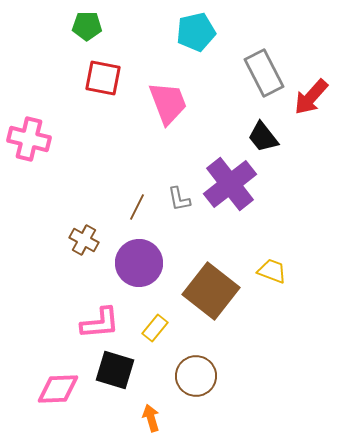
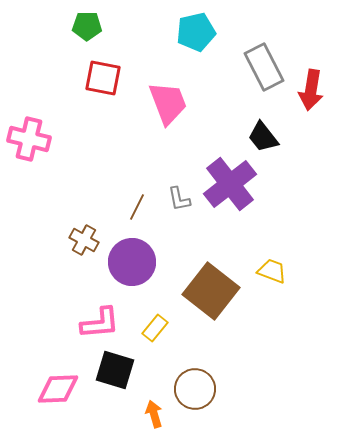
gray rectangle: moved 6 px up
red arrow: moved 7 px up; rotated 33 degrees counterclockwise
purple circle: moved 7 px left, 1 px up
brown circle: moved 1 px left, 13 px down
orange arrow: moved 3 px right, 4 px up
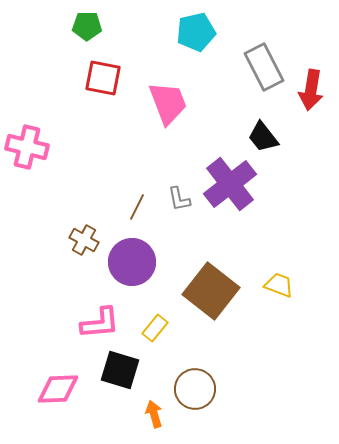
pink cross: moved 2 px left, 8 px down
yellow trapezoid: moved 7 px right, 14 px down
black square: moved 5 px right
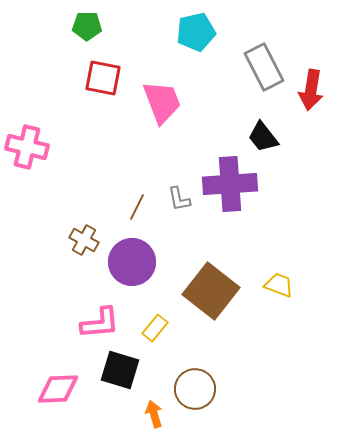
pink trapezoid: moved 6 px left, 1 px up
purple cross: rotated 34 degrees clockwise
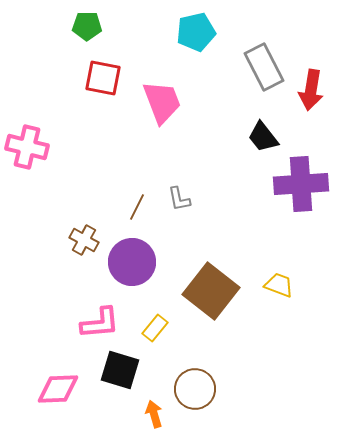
purple cross: moved 71 px right
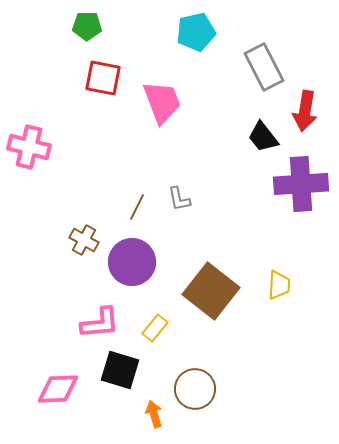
red arrow: moved 6 px left, 21 px down
pink cross: moved 2 px right
yellow trapezoid: rotated 72 degrees clockwise
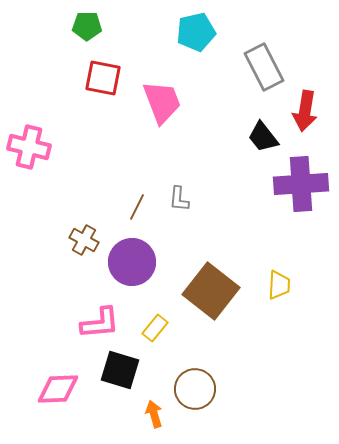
gray L-shape: rotated 16 degrees clockwise
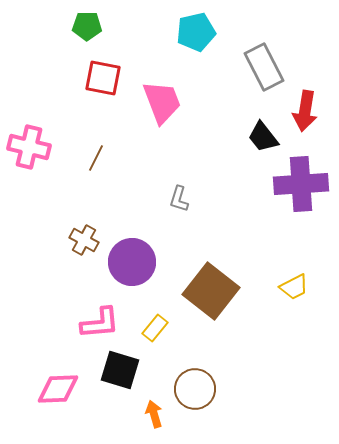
gray L-shape: rotated 12 degrees clockwise
brown line: moved 41 px left, 49 px up
yellow trapezoid: moved 15 px right, 2 px down; rotated 60 degrees clockwise
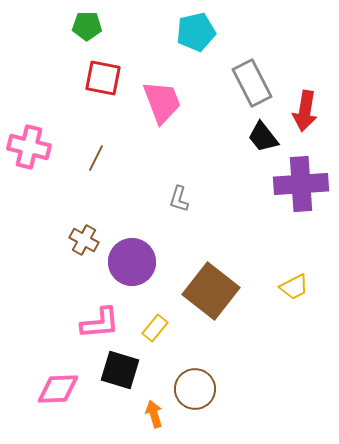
gray rectangle: moved 12 px left, 16 px down
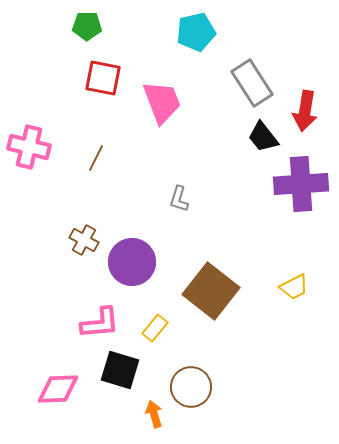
gray rectangle: rotated 6 degrees counterclockwise
brown circle: moved 4 px left, 2 px up
